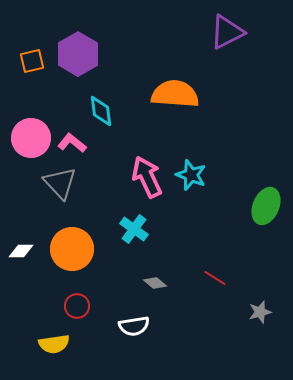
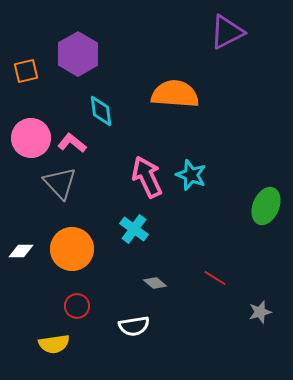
orange square: moved 6 px left, 10 px down
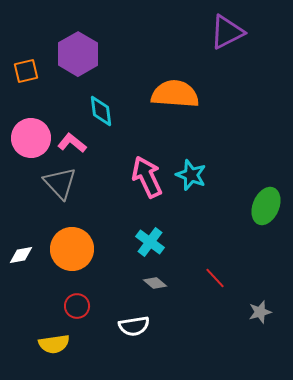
cyan cross: moved 16 px right, 13 px down
white diamond: moved 4 px down; rotated 10 degrees counterclockwise
red line: rotated 15 degrees clockwise
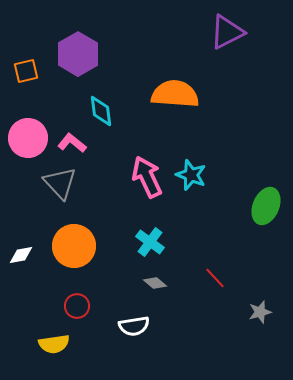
pink circle: moved 3 px left
orange circle: moved 2 px right, 3 px up
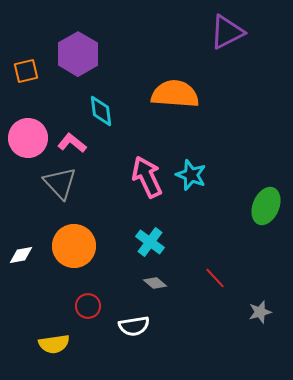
red circle: moved 11 px right
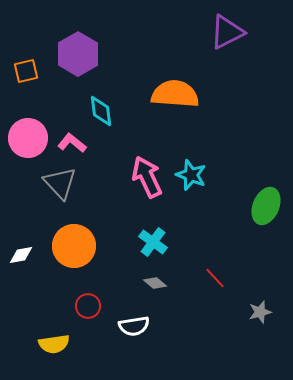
cyan cross: moved 3 px right
